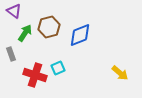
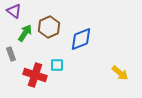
brown hexagon: rotated 10 degrees counterclockwise
blue diamond: moved 1 px right, 4 px down
cyan square: moved 1 px left, 3 px up; rotated 24 degrees clockwise
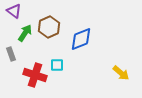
yellow arrow: moved 1 px right
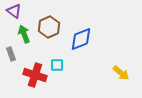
green arrow: moved 1 px left, 1 px down; rotated 54 degrees counterclockwise
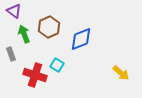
cyan square: rotated 32 degrees clockwise
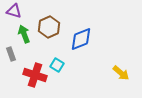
purple triangle: rotated 21 degrees counterclockwise
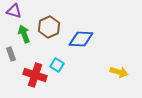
blue diamond: rotated 25 degrees clockwise
yellow arrow: moved 2 px left, 1 px up; rotated 24 degrees counterclockwise
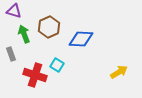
yellow arrow: rotated 48 degrees counterclockwise
